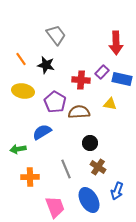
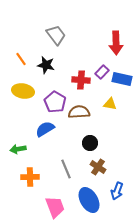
blue semicircle: moved 3 px right, 3 px up
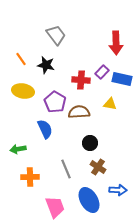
blue semicircle: rotated 96 degrees clockwise
blue arrow: moved 1 px right, 1 px up; rotated 108 degrees counterclockwise
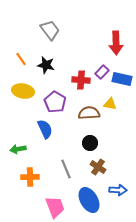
gray trapezoid: moved 6 px left, 5 px up
brown semicircle: moved 10 px right, 1 px down
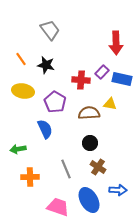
pink trapezoid: moved 3 px right; rotated 50 degrees counterclockwise
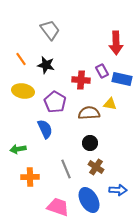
purple rectangle: moved 1 px up; rotated 72 degrees counterclockwise
brown cross: moved 2 px left
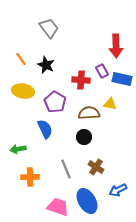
gray trapezoid: moved 1 px left, 2 px up
red arrow: moved 3 px down
black star: rotated 12 degrees clockwise
black circle: moved 6 px left, 6 px up
blue arrow: rotated 150 degrees clockwise
blue ellipse: moved 2 px left, 1 px down
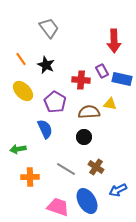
red arrow: moved 2 px left, 5 px up
yellow ellipse: rotated 35 degrees clockwise
brown semicircle: moved 1 px up
gray line: rotated 36 degrees counterclockwise
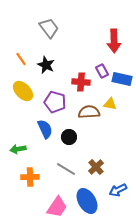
red cross: moved 2 px down
purple pentagon: rotated 15 degrees counterclockwise
black circle: moved 15 px left
brown cross: rotated 14 degrees clockwise
pink trapezoid: moved 1 px left; rotated 105 degrees clockwise
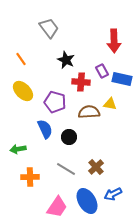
black star: moved 20 px right, 5 px up
blue arrow: moved 5 px left, 4 px down
